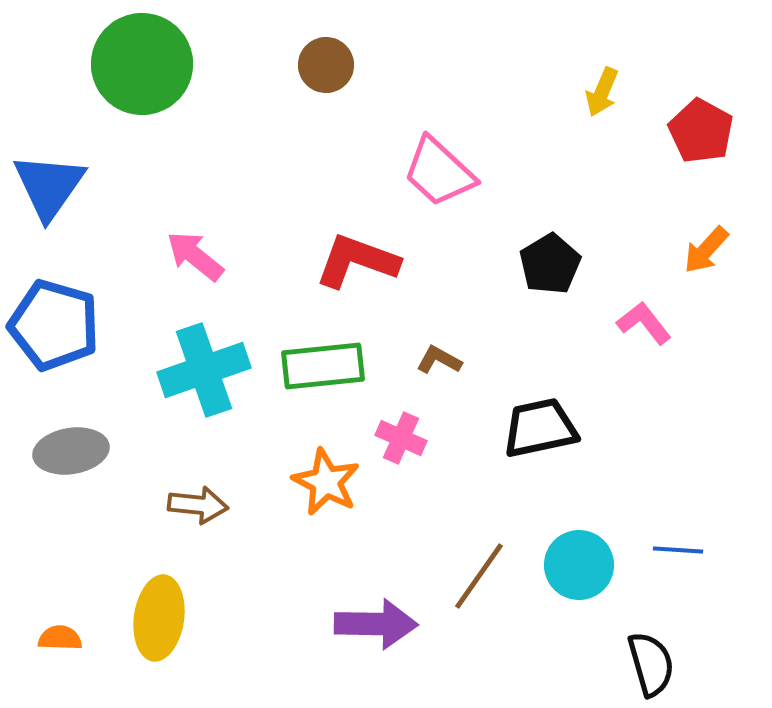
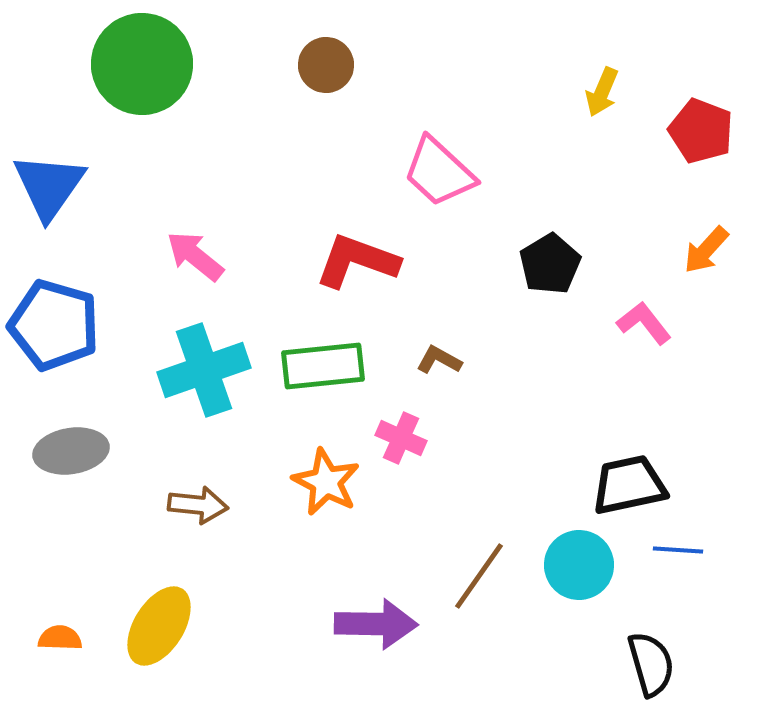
red pentagon: rotated 8 degrees counterclockwise
black trapezoid: moved 89 px right, 57 px down
yellow ellipse: moved 8 px down; rotated 24 degrees clockwise
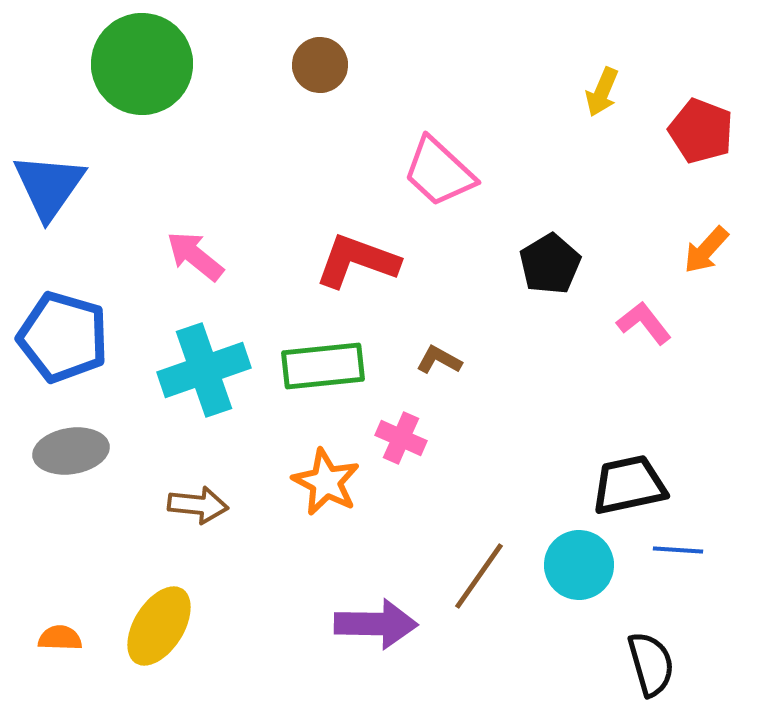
brown circle: moved 6 px left
blue pentagon: moved 9 px right, 12 px down
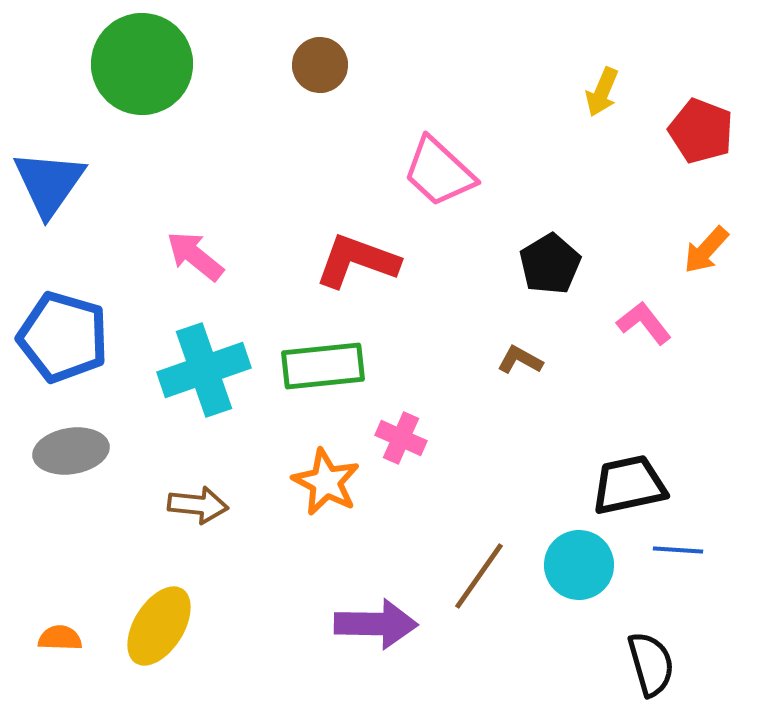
blue triangle: moved 3 px up
brown L-shape: moved 81 px right
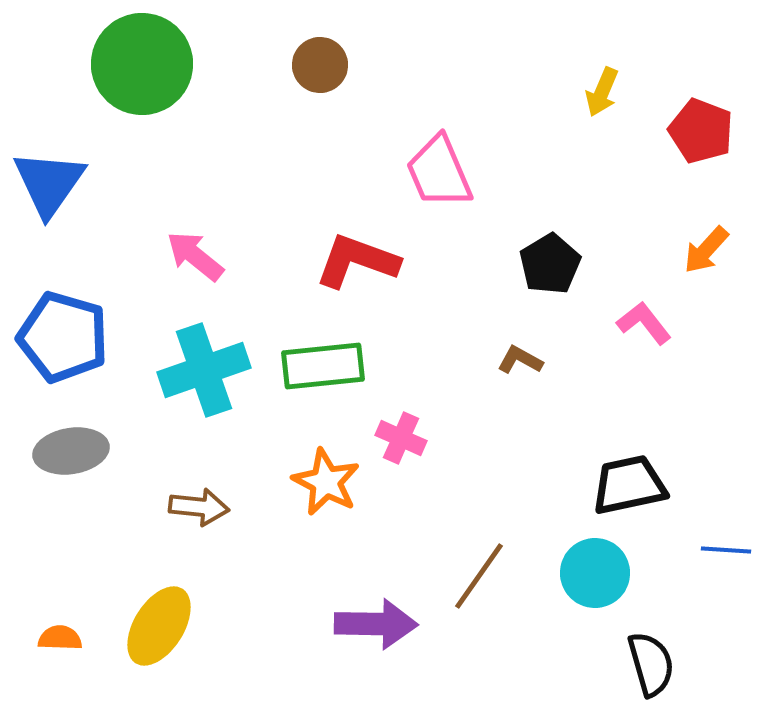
pink trapezoid: rotated 24 degrees clockwise
brown arrow: moved 1 px right, 2 px down
blue line: moved 48 px right
cyan circle: moved 16 px right, 8 px down
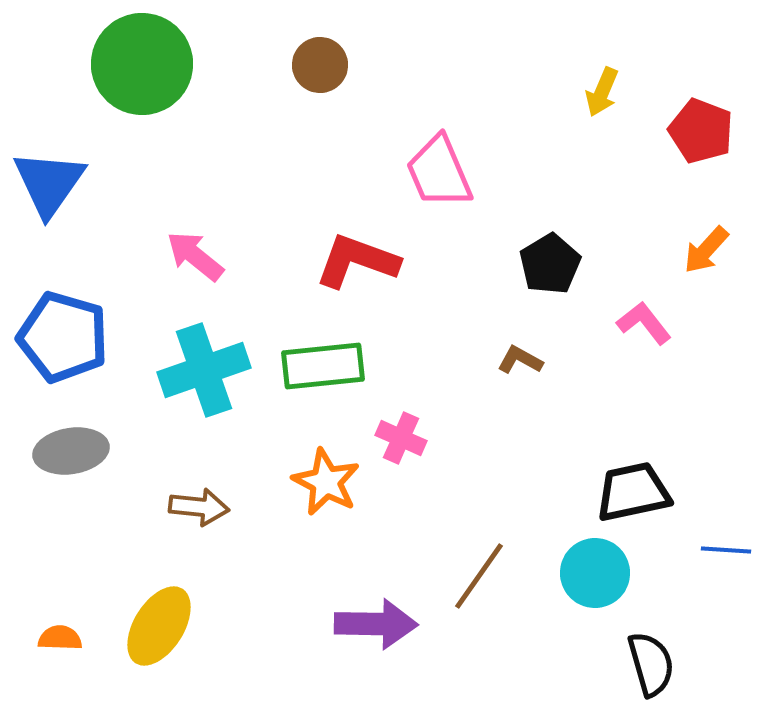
black trapezoid: moved 4 px right, 7 px down
